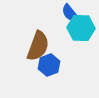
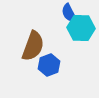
blue semicircle: moved 1 px left; rotated 12 degrees clockwise
brown semicircle: moved 5 px left
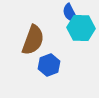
blue semicircle: moved 1 px right
brown semicircle: moved 6 px up
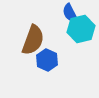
cyan hexagon: moved 1 px down; rotated 16 degrees counterclockwise
blue hexagon: moved 2 px left, 5 px up; rotated 15 degrees counterclockwise
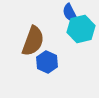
brown semicircle: moved 1 px down
blue hexagon: moved 2 px down
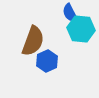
cyan hexagon: rotated 20 degrees clockwise
blue hexagon: moved 1 px up; rotated 10 degrees clockwise
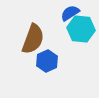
blue semicircle: rotated 84 degrees clockwise
brown semicircle: moved 2 px up
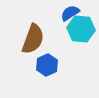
blue hexagon: moved 4 px down
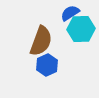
cyan hexagon: rotated 8 degrees counterclockwise
brown semicircle: moved 8 px right, 2 px down
